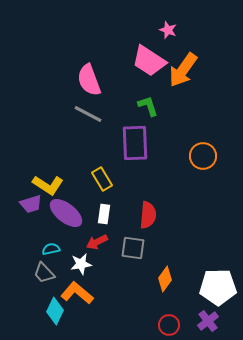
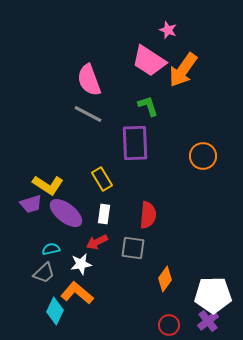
gray trapezoid: rotated 90 degrees counterclockwise
white pentagon: moved 5 px left, 8 px down
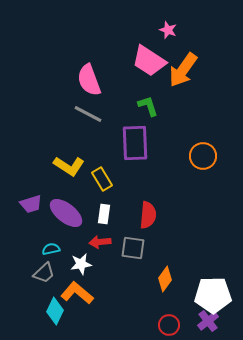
yellow L-shape: moved 21 px right, 19 px up
red arrow: moved 3 px right; rotated 20 degrees clockwise
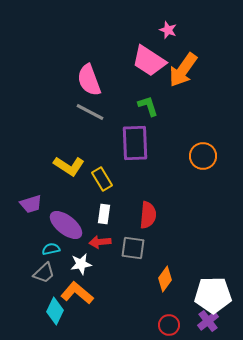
gray line: moved 2 px right, 2 px up
purple ellipse: moved 12 px down
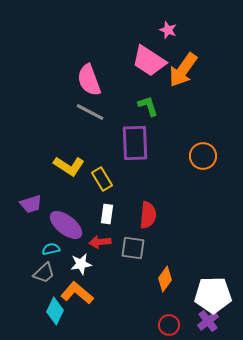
white rectangle: moved 3 px right
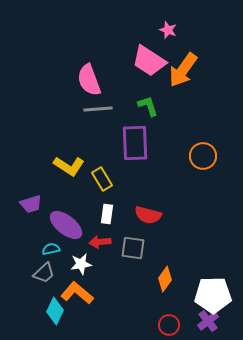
gray line: moved 8 px right, 3 px up; rotated 32 degrees counterclockwise
red semicircle: rotated 100 degrees clockwise
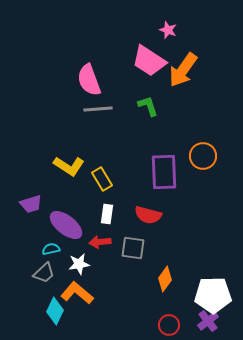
purple rectangle: moved 29 px right, 29 px down
white star: moved 2 px left
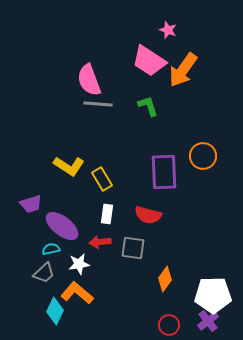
gray line: moved 5 px up; rotated 8 degrees clockwise
purple ellipse: moved 4 px left, 1 px down
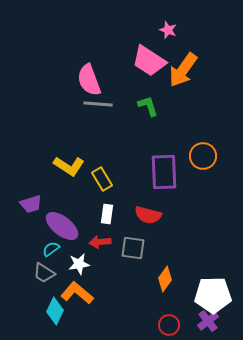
cyan semicircle: rotated 24 degrees counterclockwise
gray trapezoid: rotated 75 degrees clockwise
